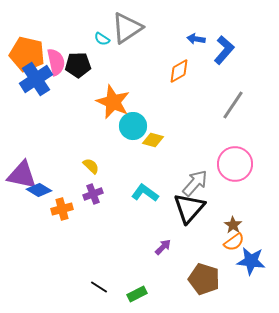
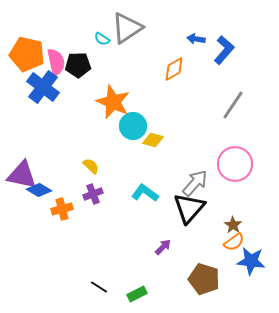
orange diamond: moved 5 px left, 2 px up
blue cross: moved 7 px right, 8 px down; rotated 20 degrees counterclockwise
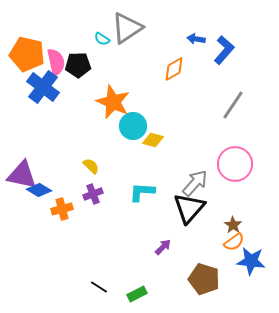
cyan L-shape: moved 3 px left, 1 px up; rotated 32 degrees counterclockwise
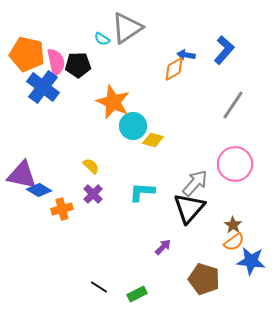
blue arrow: moved 10 px left, 16 px down
purple cross: rotated 24 degrees counterclockwise
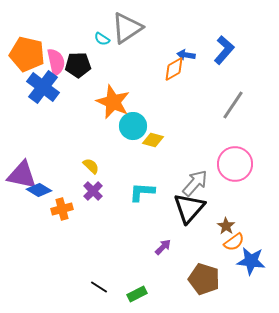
purple cross: moved 3 px up
brown star: moved 7 px left, 1 px down
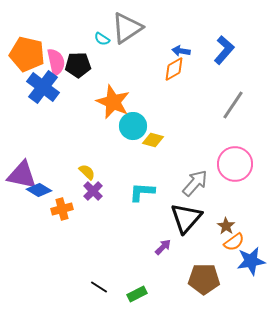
blue arrow: moved 5 px left, 4 px up
yellow semicircle: moved 4 px left, 6 px down
black triangle: moved 3 px left, 10 px down
blue star: rotated 16 degrees counterclockwise
brown pentagon: rotated 16 degrees counterclockwise
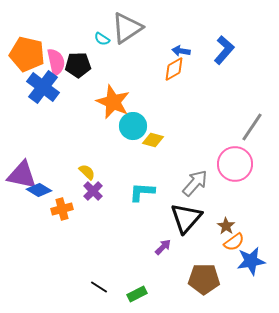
gray line: moved 19 px right, 22 px down
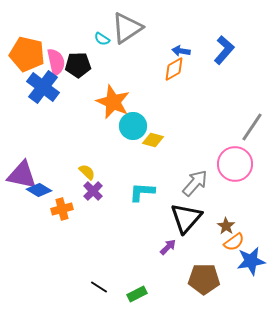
purple arrow: moved 5 px right
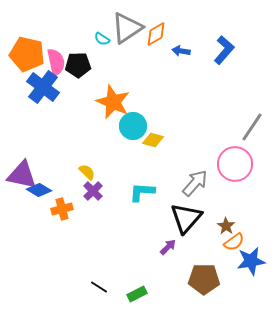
orange diamond: moved 18 px left, 35 px up
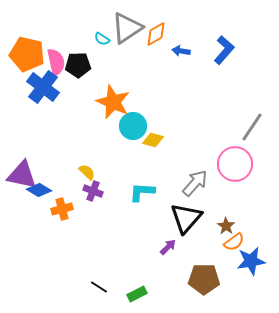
purple cross: rotated 24 degrees counterclockwise
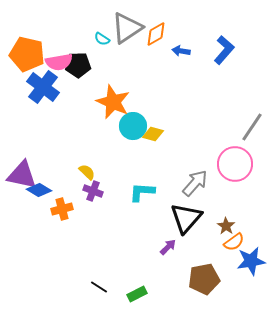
pink semicircle: moved 3 px right; rotated 92 degrees clockwise
yellow diamond: moved 6 px up
brown pentagon: rotated 12 degrees counterclockwise
